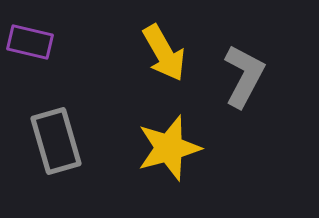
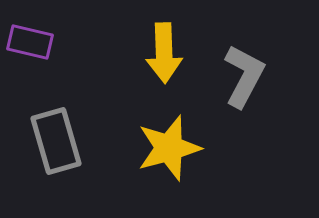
yellow arrow: rotated 28 degrees clockwise
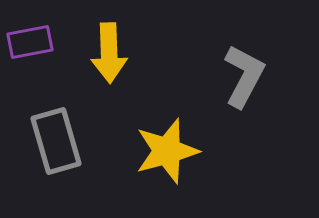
purple rectangle: rotated 24 degrees counterclockwise
yellow arrow: moved 55 px left
yellow star: moved 2 px left, 3 px down
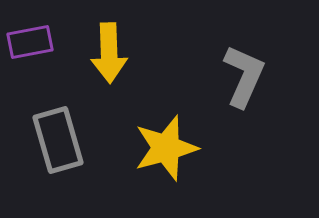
gray L-shape: rotated 4 degrees counterclockwise
gray rectangle: moved 2 px right, 1 px up
yellow star: moved 1 px left, 3 px up
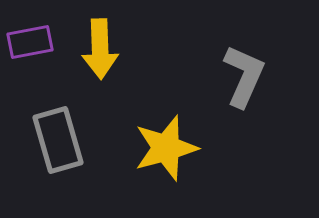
yellow arrow: moved 9 px left, 4 px up
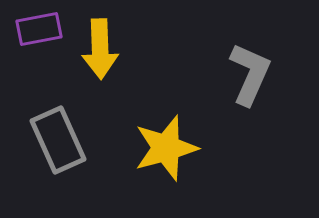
purple rectangle: moved 9 px right, 13 px up
gray L-shape: moved 6 px right, 2 px up
gray rectangle: rotated 8 degrees counterclockwise
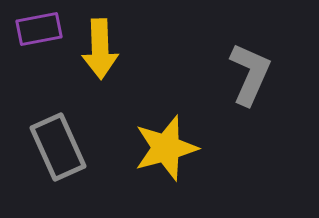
gray rectangle: moved 7 px down
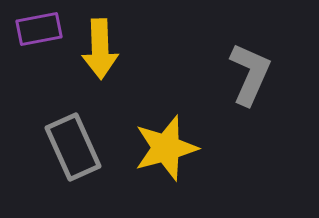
gray rectangle: moved 15 px right
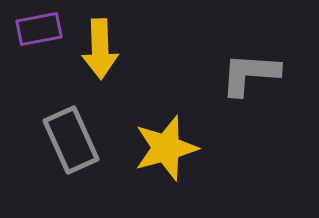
gray L-shape: rotated 110 degrees counterclockwise
gray rectangle: moved 2 px left, 7 px up
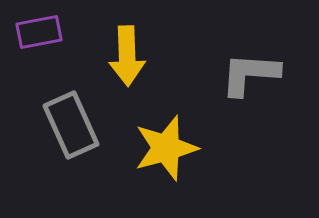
purple rectangle: moved 3 px down
yellow arrow: moved 27 px right, 7 px down
gray rectangle: moved 15 px up
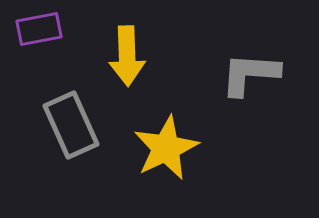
purple rectangle: moved 3 px up
yellow star: rotated 10 degrees counterclockwise
